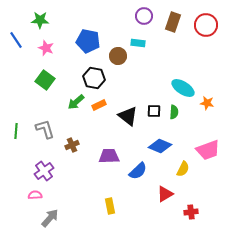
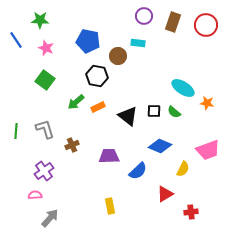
black hexagon: moved 3 px right, 2 px up
orange rectangle: moved 1 px left, 2 px down
green semicircle: rotated 128 degrees clockwise
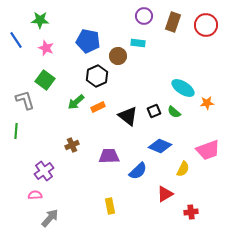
black hexagon: rotated 25 degrees clockwise
orange star: rotated 16 degrees counterclockwise
black square: rotated 24 degrees counterclockwise
gray L-shape: moved 20 px left, 29 px up
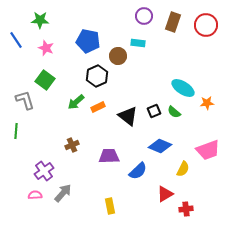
red cross: moved 5 px left, 3 px up
gray arrow: moved 13 px right, 25 px up
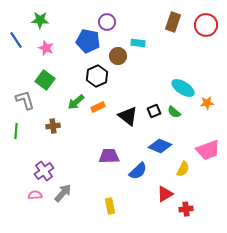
purple circle: moved 37 px left, 6 px down
brown cross: moved 19 px left, 19 px up; rotated 16 degrees clockwise
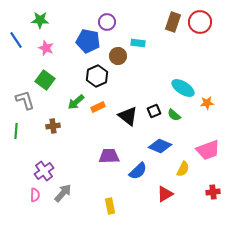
red circle: moved 6 px left, 3 px up
green semicircle: moved 3 px down
pink semicircle: rotated 96 degrees clockwise
red cross: moved 27 px right, 17 px up
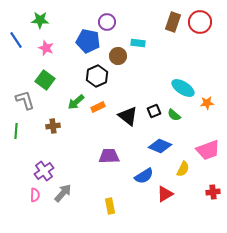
blue semicircle: moved 6 px right, 5 px down; rotated 12 degrees clockwise
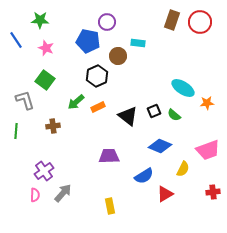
brown rectangle: moved 1 px left, 2 px up
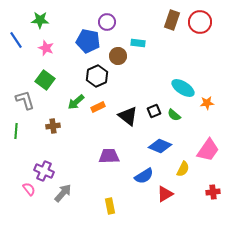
pink trapezoid: rotated 35 degrees counterclockwise
purple cross: rotated 30 degrees counterclockwise
pink semicircle: moved 6 px left, 6 px up; rotated 40 degrees counterclockwise
